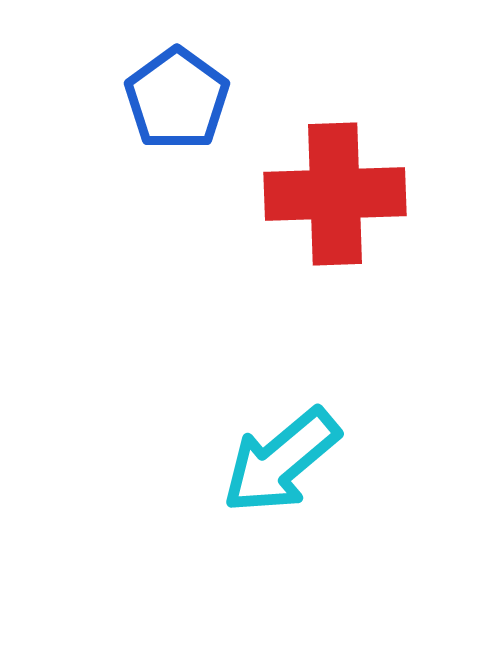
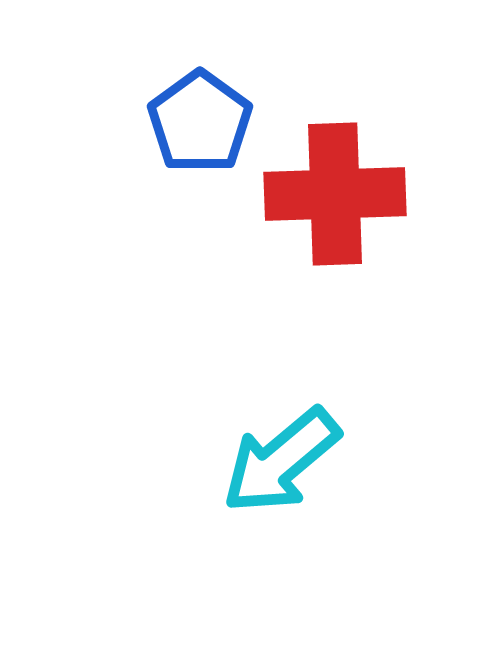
blue pentagon: moved 23 px right, 23 px down
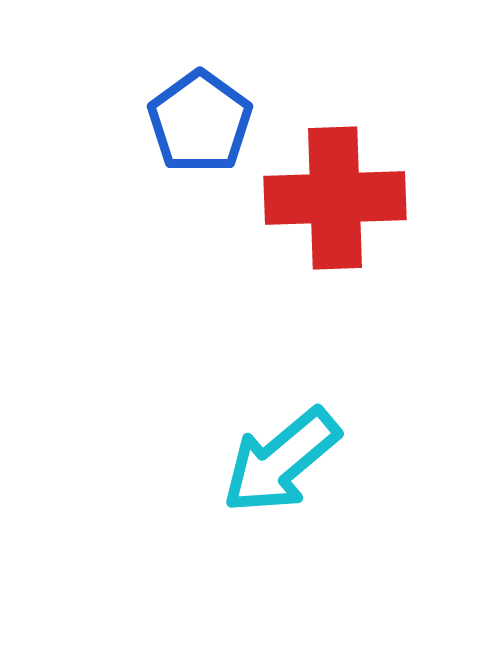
red cross: moved 4 px down
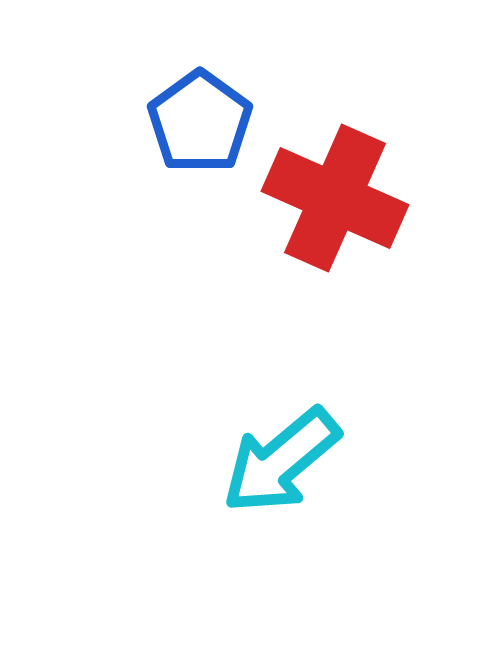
red cross: rotated 26 degrees clockwise
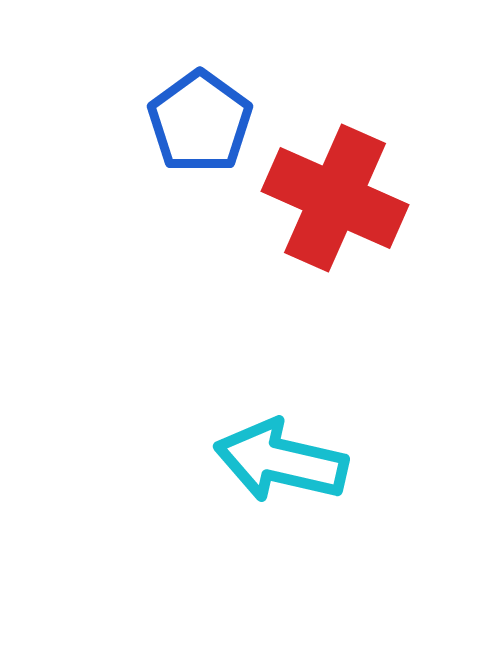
cyan arrow: rotated 53 degrees clockwise
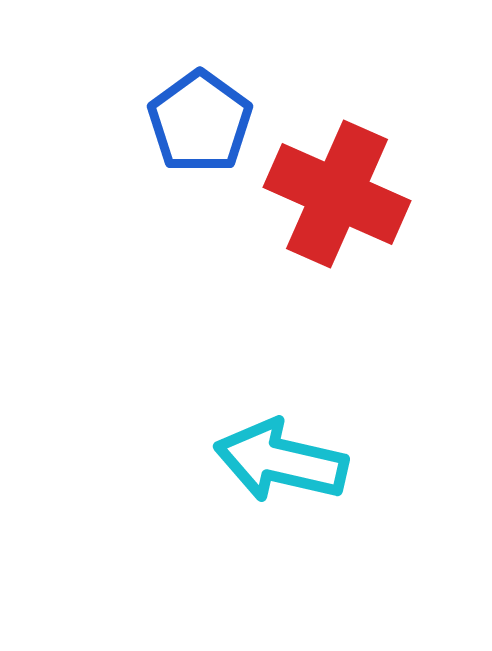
red cross: moved 2 px right, 4 px up
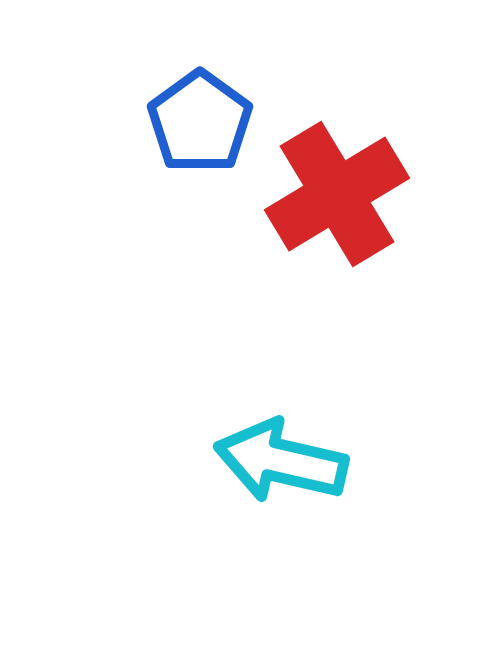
red cross: rotated 35 degrees clockwise
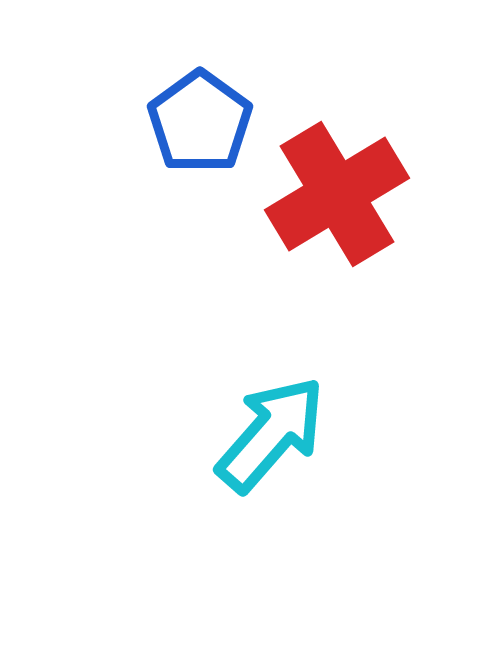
cyan arrow: moved 10 px left, 27 px up; rotated 118 degrees clockwise
